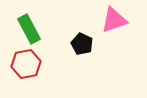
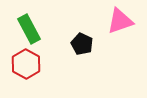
pink triangle: moved 6 px right, 1 px down
red hexagon: rotated 20 degrees counterclockwise
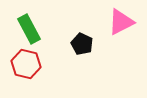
pink triangle: moved 1 px right, 1 px down; rotated 8 degrees counterclockwise
red hexagon: rotated 16 degrees counterclockwise
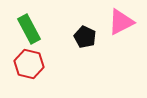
black pentagon: moved 3 px right, 7 px up
red hexagon: moved 3 px right
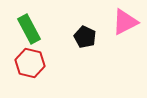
pink triangle: moved 4 px right
red hexagon: moved 1 px right, 1 px up
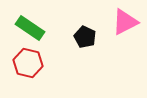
green rectangle: moved 1 px right, 1 px up; rotated 28 degrees counterclockwise
red hexagon: moved 2 px left
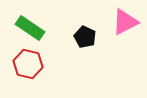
red hexagon: moved 1 px down
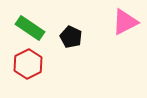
black pentagon: moved 14 px left
red hexagon: rotated 20 degrees clockwise
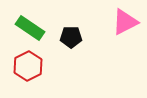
black pentagon: rotated 25 degrees counterclockwise
red hexagon: moved 2 px down
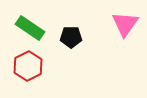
pink triangle: moved 2 px down; rotated 28 degrees counterclockwise
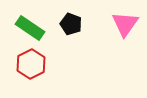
black pentagon: moved 13 px up; rotated 20 degrees clockwise
red hexagon: moved 3 px right, 2 px up
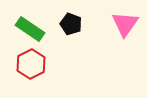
green rectangle: moved 1 px down
